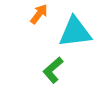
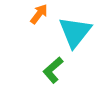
cyan triangle: rotated 45 degrees counterclockwise
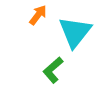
orange arrow: moved 1 px left, 1 px down
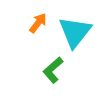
orange arrow: moved 8 px down
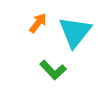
green L-shape: rotated 92 degrees counterclockwise
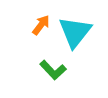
orange arrow: moved 3 px right, 2 px down
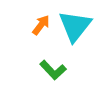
cyan triangle: moved 6 px up
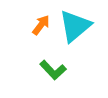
cyan triangle: rotated 12 degrees clockwise
